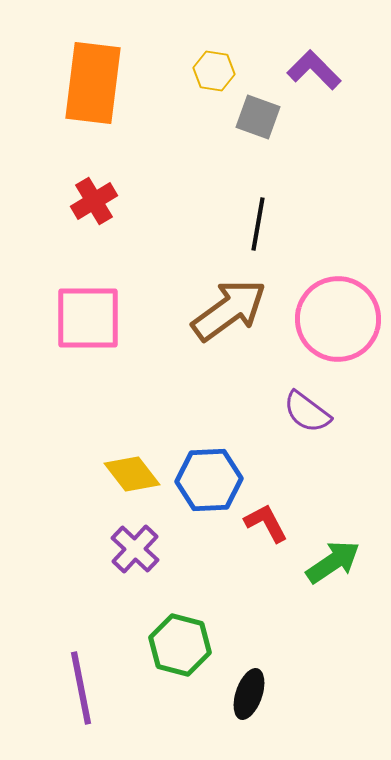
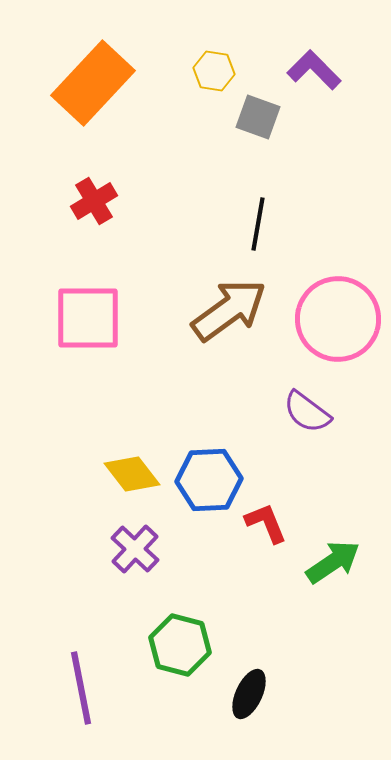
orange rectangle: rotated 36 degrees clockwise
red L-shape: rotated 6 degrees clockwise
black ellipse: rotated 6 degrees clockwise
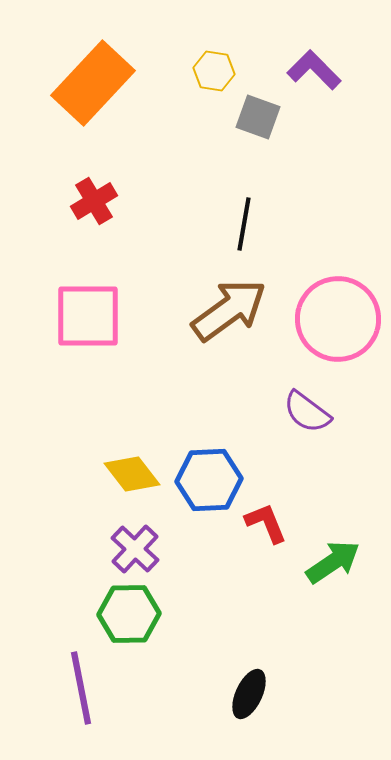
black line: moved 14 px left
pink square: moved 2 px up
green hexagon: moved 51 px left, 31 px up; rotated 16 degrees counterclockwise
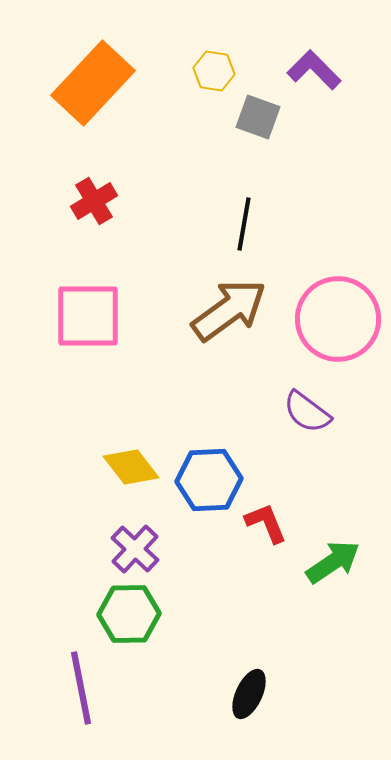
yellow diamond: moved 1 px left, 7 px up
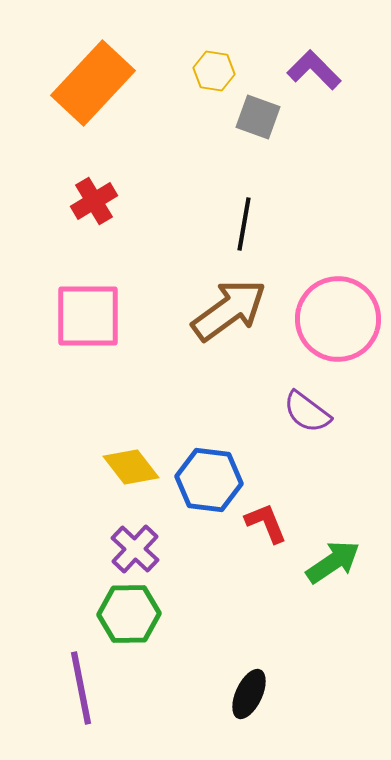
blue hexagon: rotated 10 degrees clockwise
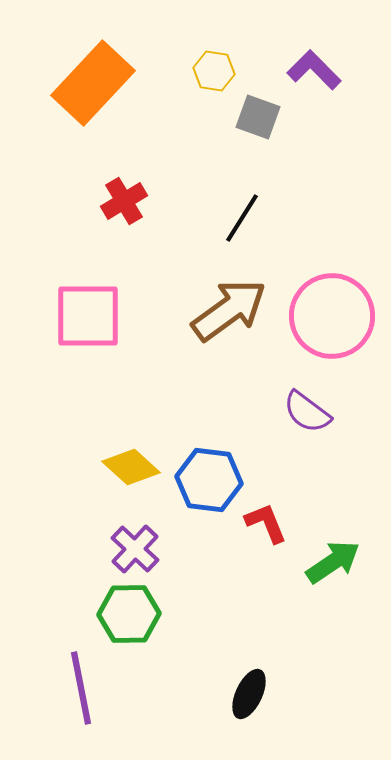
red cross: moved 30 px right
black line: moved 2 px left, 6 px up; rotated 22 degrees clockwise
pink circle: moved 6 px left, 3 px up
yellow diamond: rotated 10 degrees counterclockwise
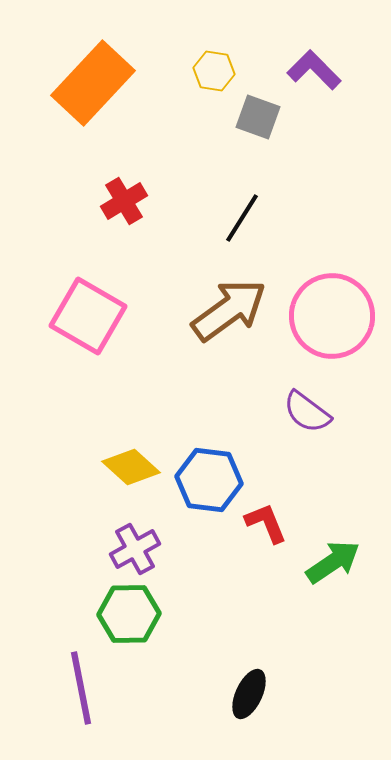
pink square: rotated 30 degrees clockwise
purple cross: rotated 18 degrees clockwise
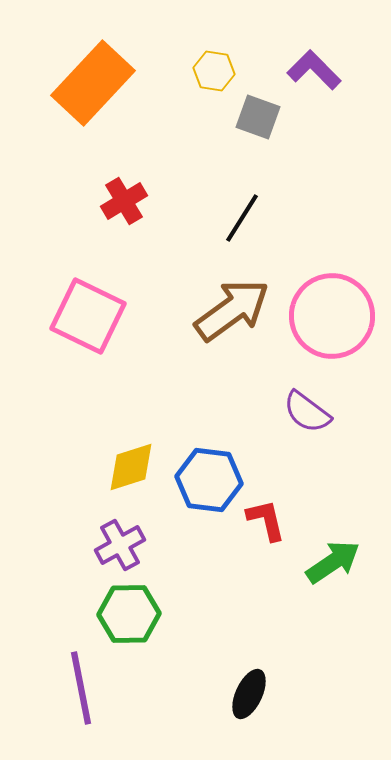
brown arrow: moved 3 px right
pink square: rotated 4 degrees counterclockwise
yellow diamond: rotated 60 degrees counterclockwise
red L-shape: moved 3 px up; rotated 9 degrees clockwise
purple cross: moved 15 px left, 4 px up
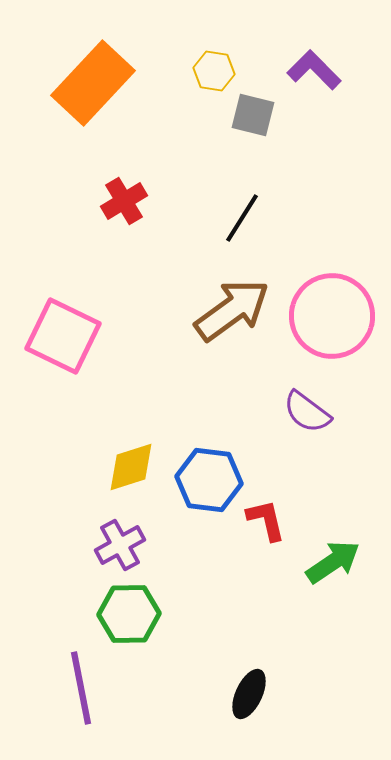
gray square: moved 5 px left, 2 px up; rotated 6 degrees counterclockwise
pink square: moved 25 px left, 20 px down
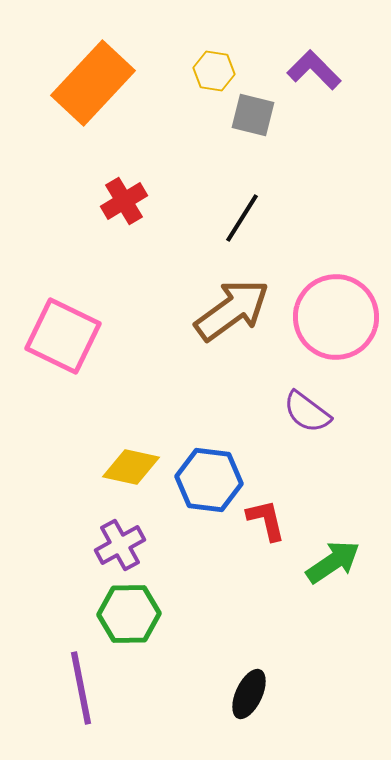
pink circle: moved 4 px right, 1 px down
yellow diamond: rotated 30 degrees clockwise
